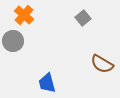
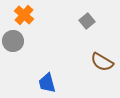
gray square: moved 4 px right, 3 px down
brown semicircle: moved 2 px up
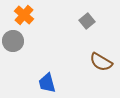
brown semicircle: moved 1 px left
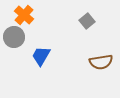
gray circle: moved 1 px right, 4 px up
brown semicircle: rotated 40 degrees counterclockwise
blue trapezoid: moved 6 px left, 27 px up; rotated 45 degrees clockwise
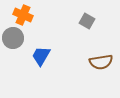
orange cross: moved 1 px left; rotated 18 degrees counterclockwise
gray square: rotated 21 degrees counterclockwise
gray circle: moved 1 px left, 1 px down
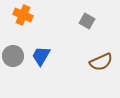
gray circle: moved 18 px down
brown semicircle: rotated 15 degrees counterclockwise
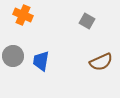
blue trapezoid: moved 5 px down; rotated 20 degrees counterclockwise
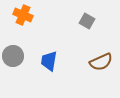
blue trapezoid: moved 8 px right
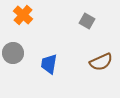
orange cross: rotated 18 degrees clockwise
gray circle: moved 3 px up
blue trapezoid: moved 3 px down
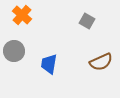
orange cross: moved 1 px left
gray circle: moved 1 px right, 2 px up
